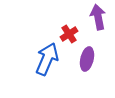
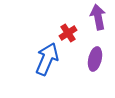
red cross: moved 1 px left, 1 px up
purple ellipse: moved 8 px right
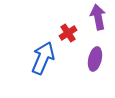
blue arrow: moved 4 px left, 1 px up
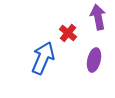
red cross: rotated 18 degrees counterclockwise
purple ellipse: moved 1 px left, 1 px down
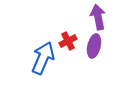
red cross: moved 8 px down; rotated 24 degrees clockwise
purple ellipse: moved 14 px up
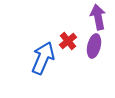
red cross: rotated 12 degrees counterclockwise
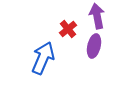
purple arrow: moved 1 px left, 1 px up
red cross: moved 12 px up
